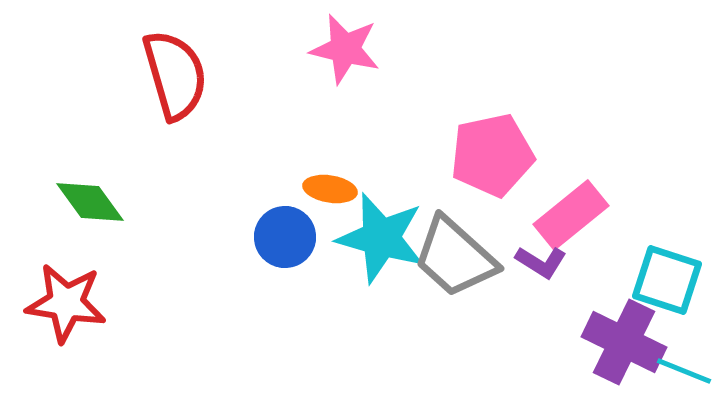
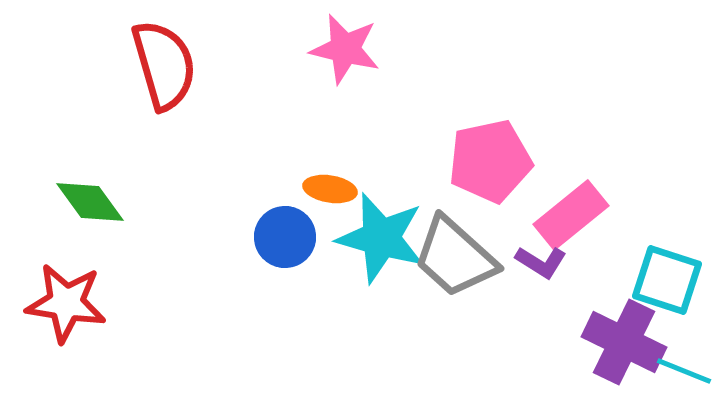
red semicircle: moved 11 px left, 10 px up
pink pentagon: moved 2 px left, 6 px down
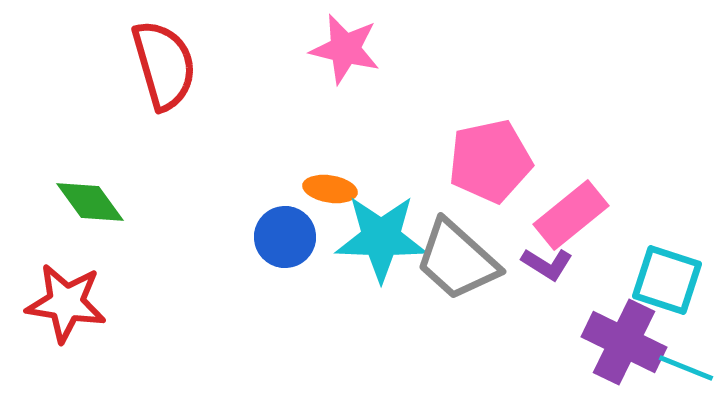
cyan star: rotated 14 degrees counterclockwise
gray trapezoid: moved 2 px right, 3 px down
purple L-shape: moved 6 px right, 2 px down
cyan line: moved 2 px right, 3 px up
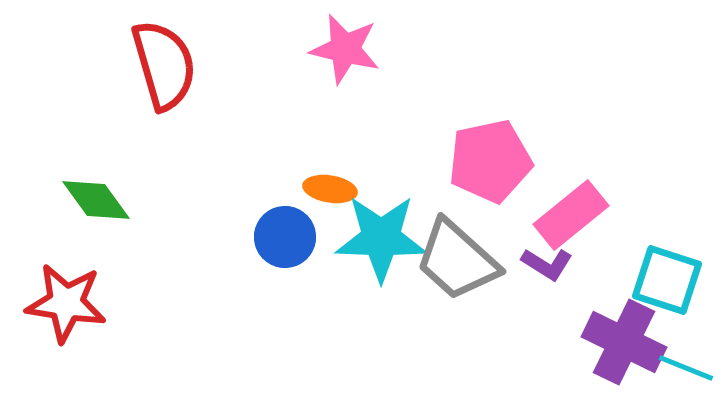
green diamond: moved 6 px right, 2 px up
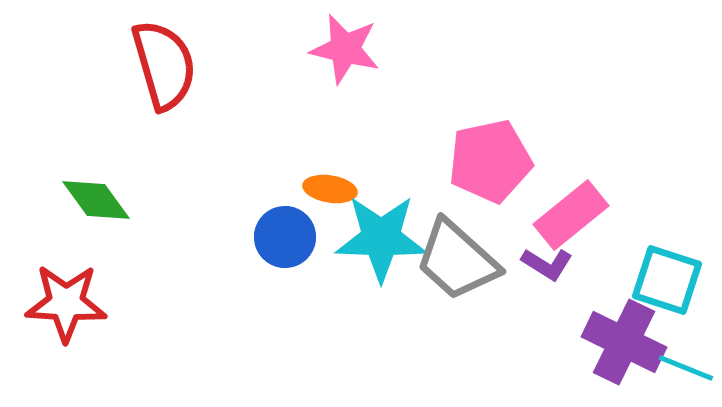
red star: rotated 6 degrees counterclockwise
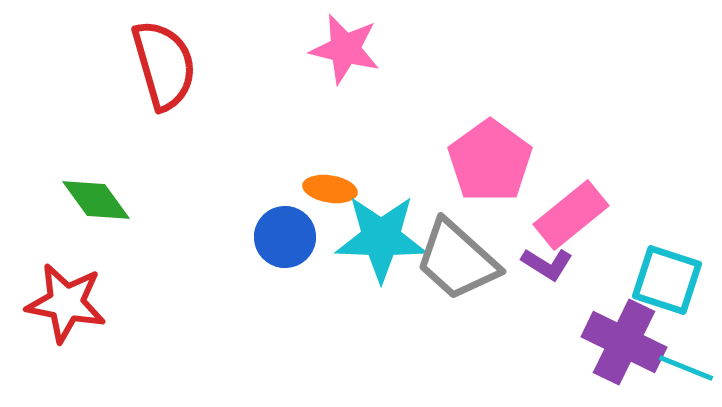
pink pentagon: rotated 24 degrees counterclockwise
red star: rotated 8 degrees clockwise
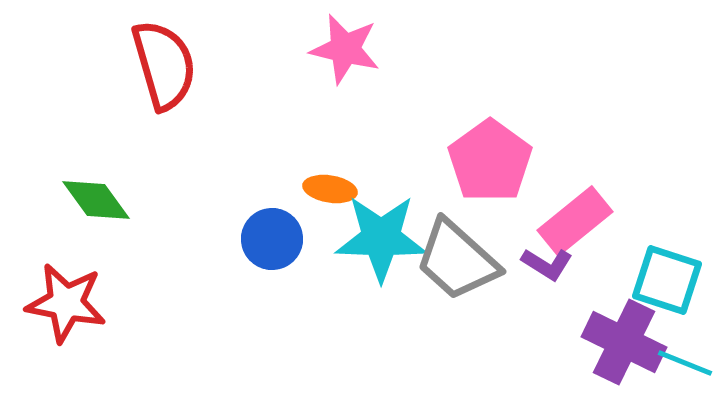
pink rectangle: moved 4 px right, 6 px down
blue circle: moved 13 px left, 2 px down
cyan line: moved 1 px left, 5 px up
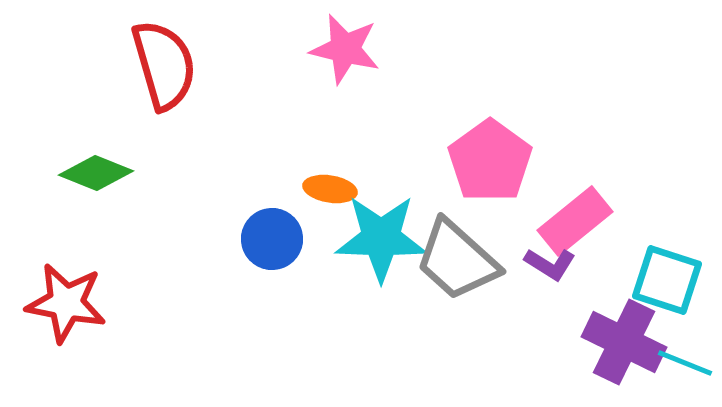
green diamond: moved 27 px up; rotated 32 degrees counterclockwise
purple L-shape: moved 3 px right
